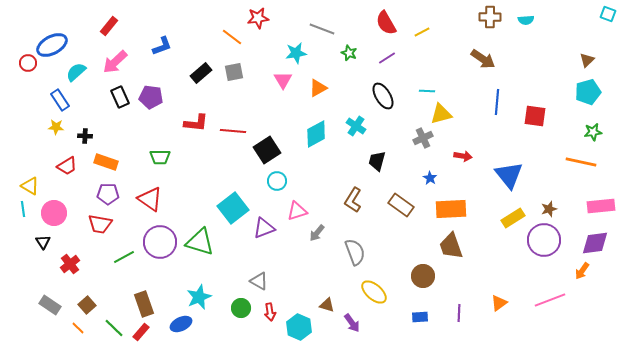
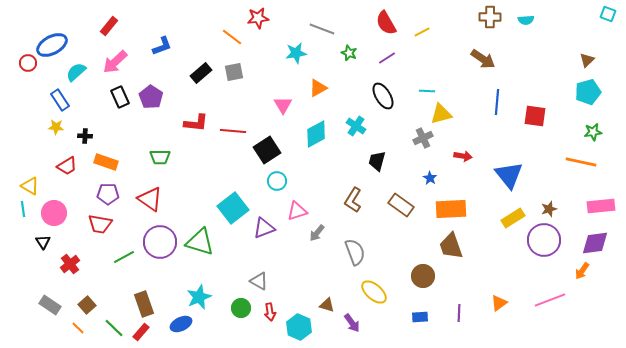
pink triangle at (283, 80): moved 25 px down
purple pentagon at (151, 97): rotated 25 degrees clockwise
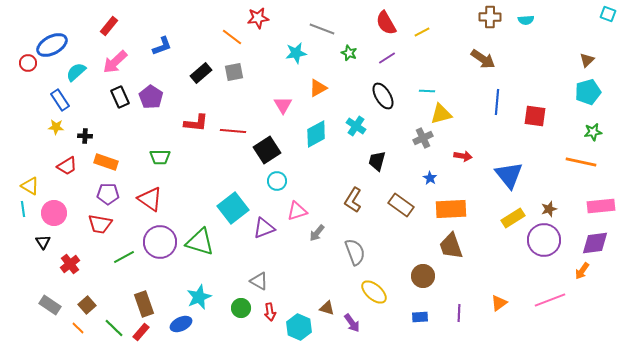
brown triangle at (327, 305): moved 3 px down
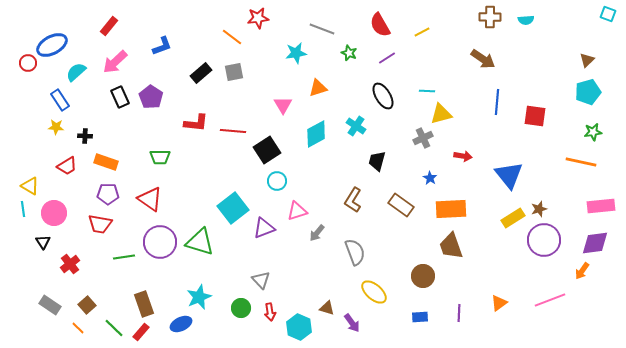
red semicircle at (386, 23): moved 6 px left, 2 px down
orange triangle at (318, 88): rotated 12 degrees clockwise
brown star at (549, 209): moved 10 px left
green line at (124, 257): rotated 20 degrees clockwise
gray triangle at (259, 281): moved 2 px right, 1 px up; rotated 18 degrees clockwise
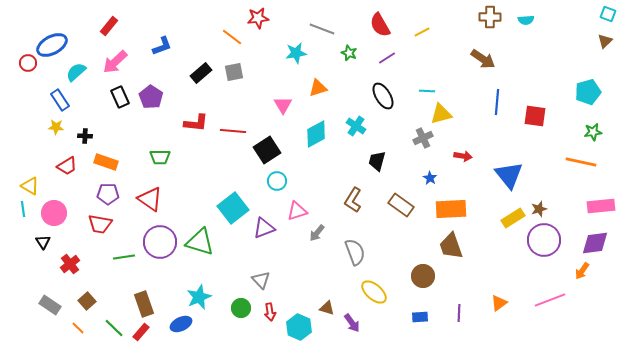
brown triangle at (587, 60): moved 18 px right, 19 px up
brown square at (87, 305): moved 4 px up
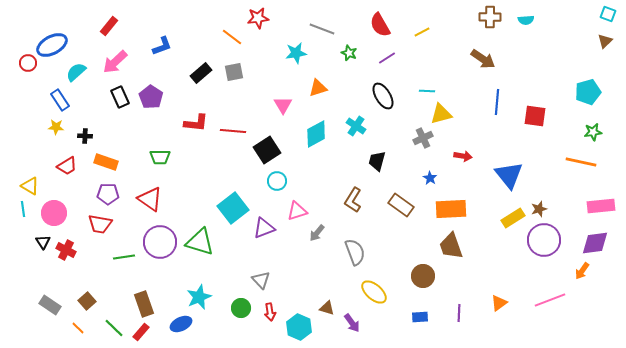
red cross at (70, 264): moved 4 px left, 14 px up; rotated 24 degrees counterclockwise
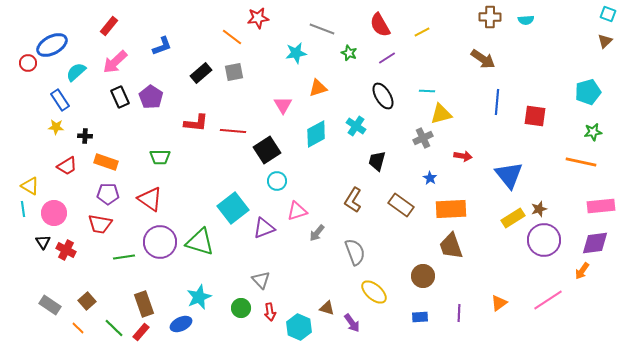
pink line at (550, 300): moved 2 px left; rotated 12 degrees counterclockwise
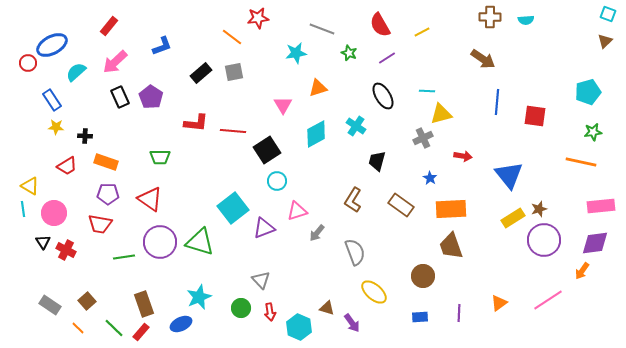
blue rectangle at (60, 100): moved 8 px left
